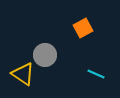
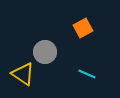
gray circle: moved 3 px up
cyan line: moved 9 px left
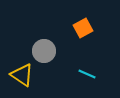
gray circle: moved 1 px left, 1 px up
yellow triangle: moved 1 px left, 1 px down
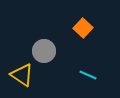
orange square: rotated 18 degrees counterclockwise
cyan line: moved 1 px right, 1 px down
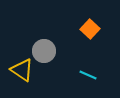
orange square: moved 7 px right, 1 px down
yellow triangle: moved 5 px up
